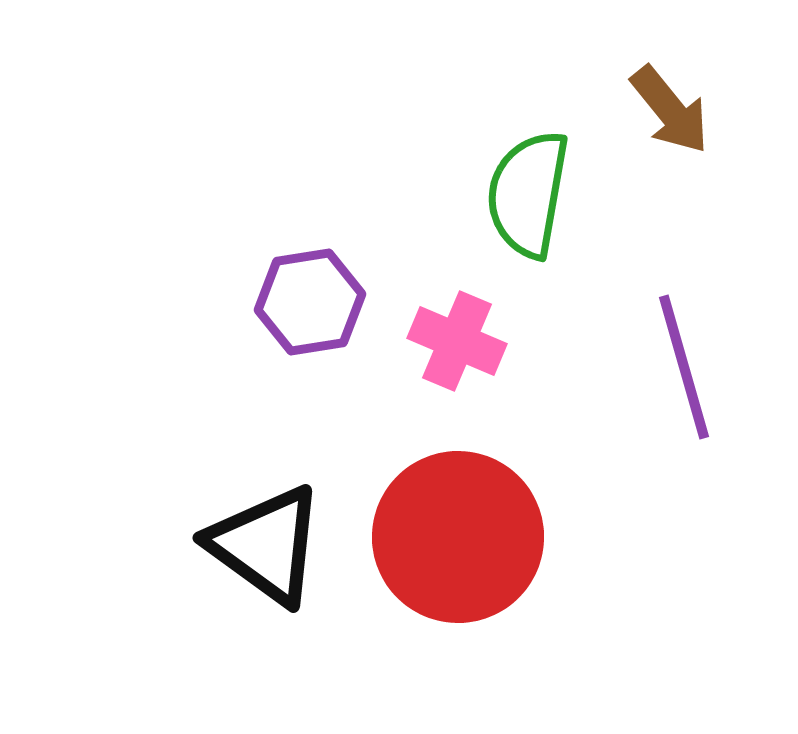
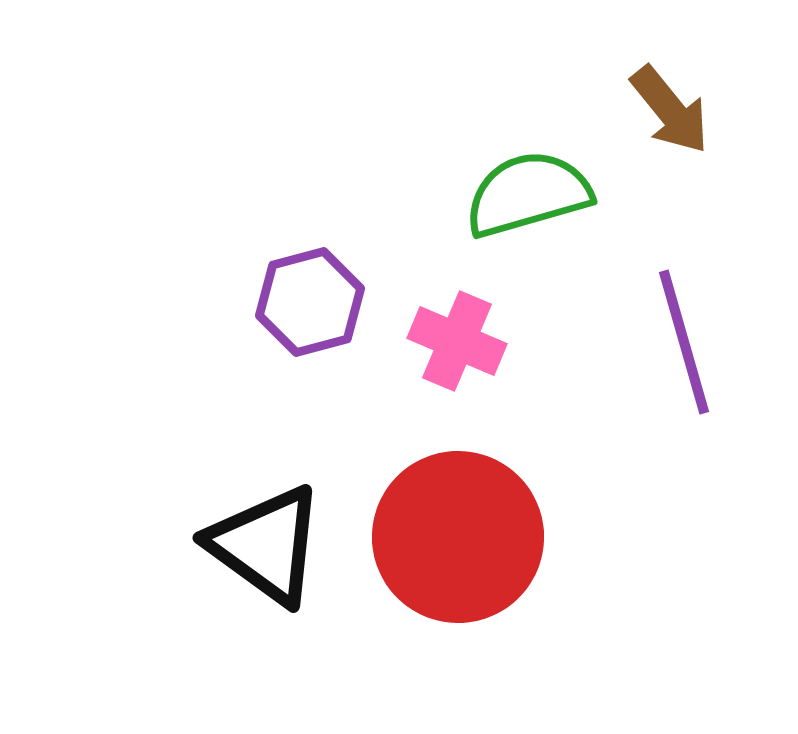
green semicircle: rotated 64 degrees clockwise
purple hexagon: rotated 6 degrees counterclockwise
purple line: moved 25 px up
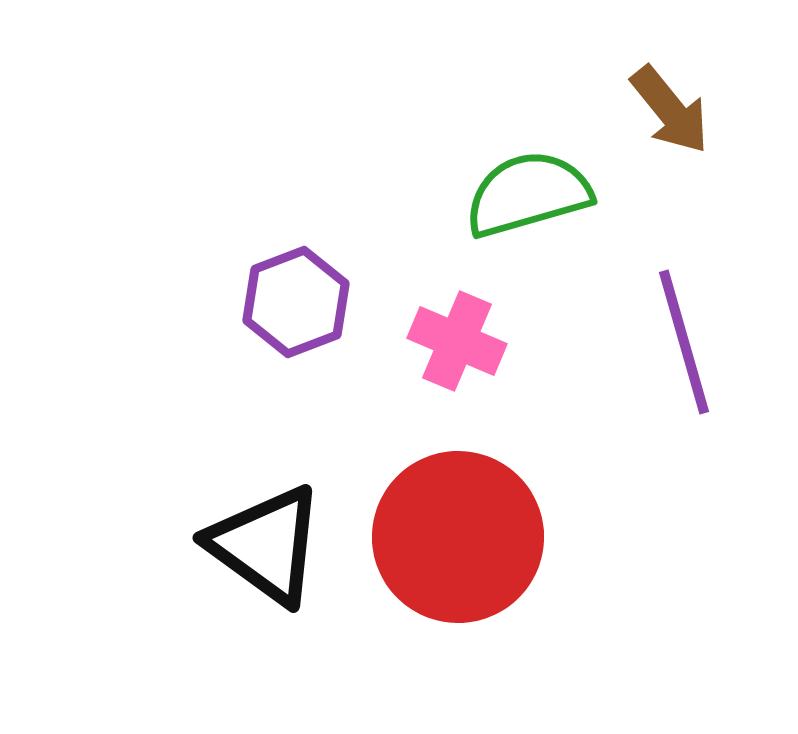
purple hexagon: moved 14 px left; rotated 6 degrees counterclockwise
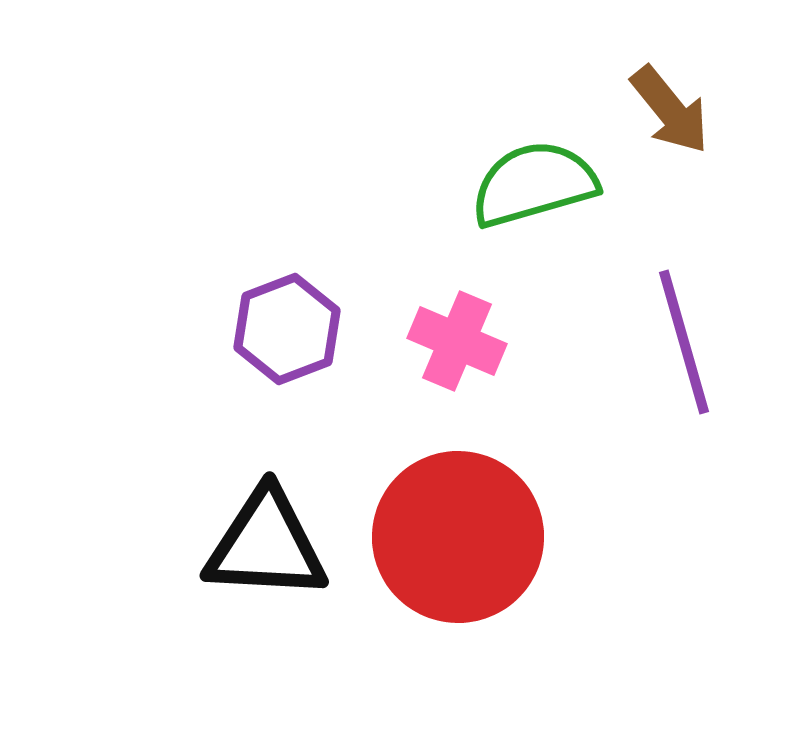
green semicircle: moved 6 px right, 10 px up
purple hexagon: moved 9 px left, 27 px down
black triangle: rotated 33 degrees counterclockwise
